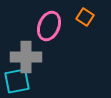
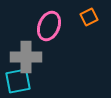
orange square: moved 4 px right; rotated 30 degrees clockwise
cyan square: moved 1 px right
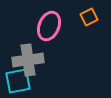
gray cross: moved 2 px right, 3 px down; rotated 8 degrees counterclockwise
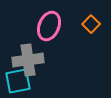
orange square: moved 2 px right, 7 px down; rotated 18 degrees counterclockwise
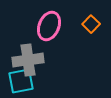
cyan square: moved 3 px right
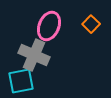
gray cross: moved 6 px right, 5 px up; rotated 32 degrees clockwise
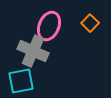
orange square: moved 1 px left, 1 px up
gray cross: moved 1 px left, 4 px up
